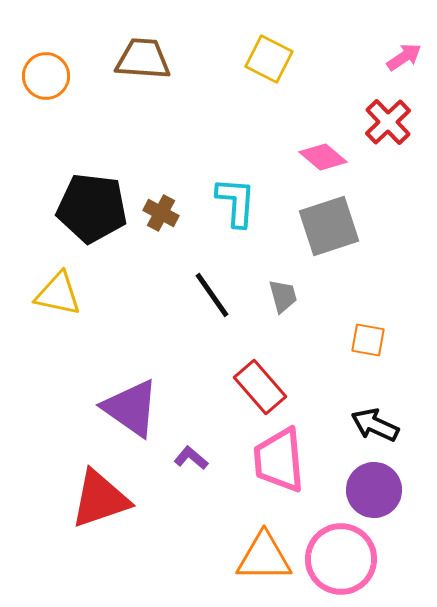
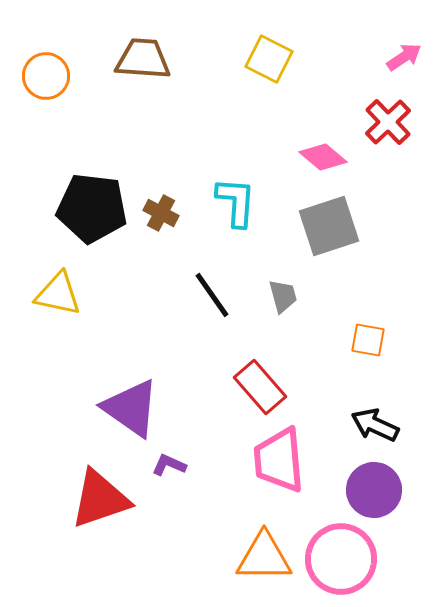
purple L-shape: moved 22 px left, 7 px down; rotated 16 degrees counterclockwise
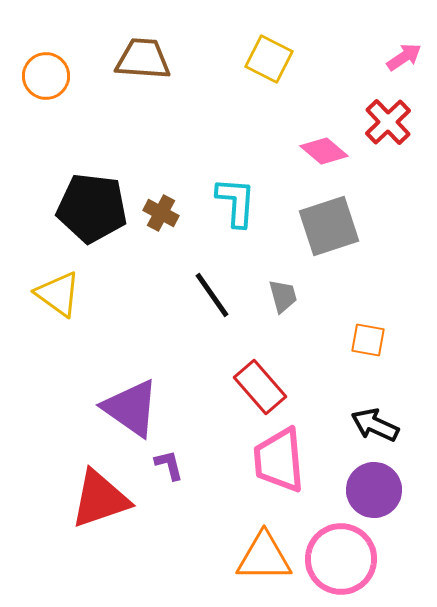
pink diamond: moved 1 px right, 6 px up
yellow triangle: rotated 24 degrees clockwise
purple L-shape: rotated 52 degrees clockwise
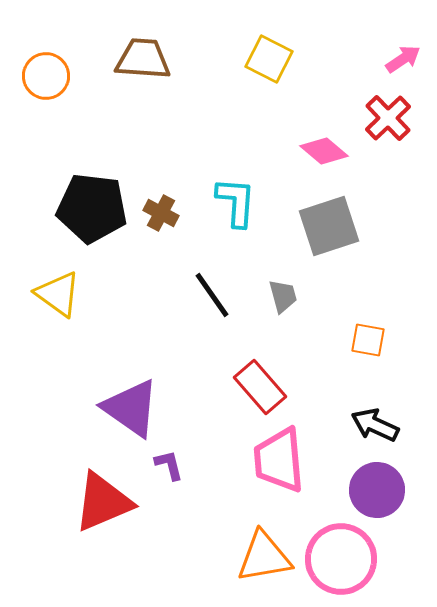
pink arrow: moved 1 px left, 2 px down
red cross: moved 4 px up
purple circle: moved 3 px right
red triangle: moved 3 px right, 3 px down; rotated 4 degrees counterclockwise
orange triangle: rotated 10 degrees counterclockwise
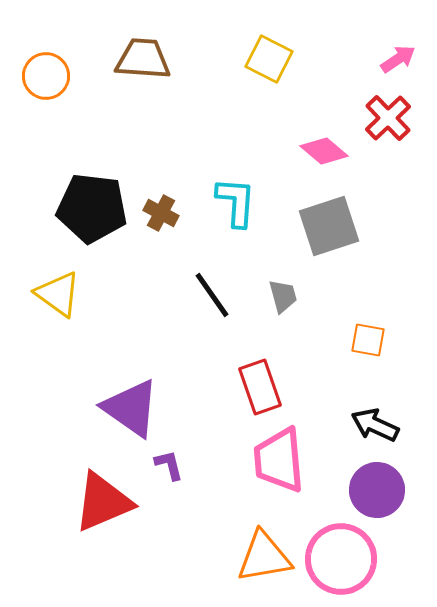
pink arrow: moved 5 px left
red rectangle: rotated 22 degrees clockwise
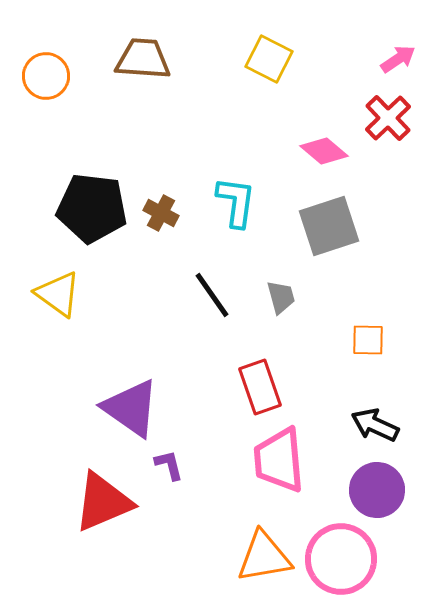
cyan L-shape: rotated 4 degrees clockwise
gray trapezoid: moved 2 px left, 1 px down
orange square: rotated 9 degrees counterclockwise
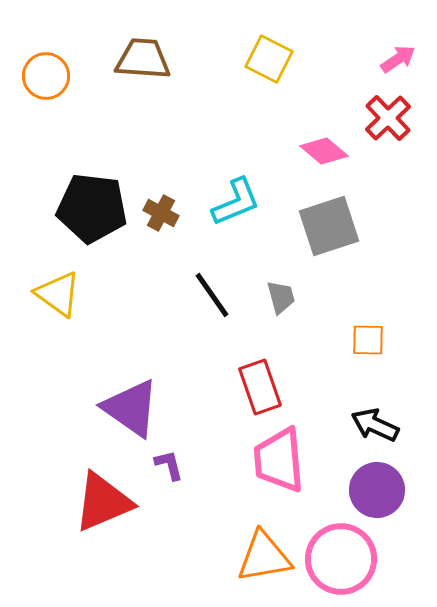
cyan L-shape: rotated 60 degrees clockwise
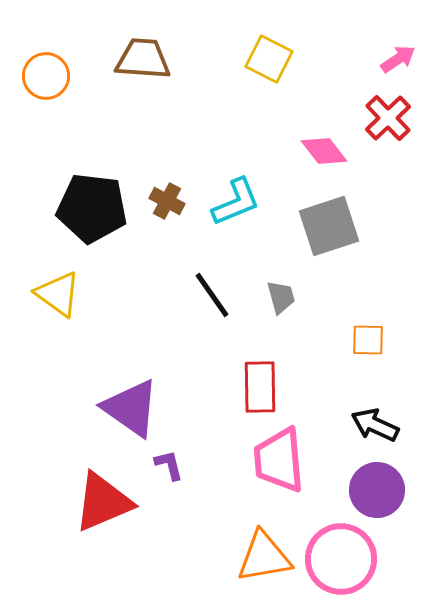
pink diamond: rotated 12 degrees clockwise
brown cross: moved 6 px right, 12 px up
red rectangle: rotated 18 degrees clockwise
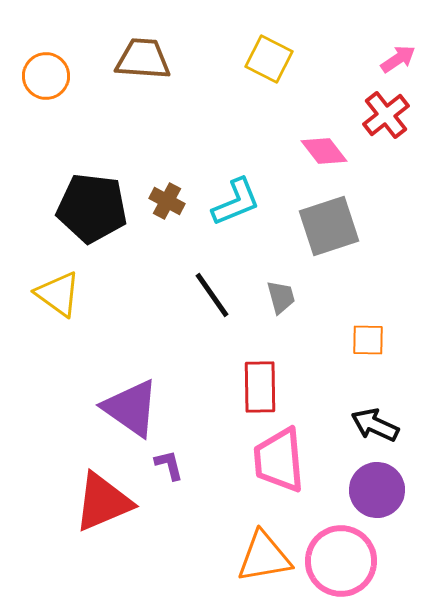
red cross: moved 2 px left, 3 px up; rotated 6 degrees clockwise
pink circle: moved 2 px down
